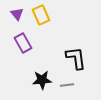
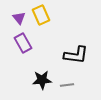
purple triangle: moved 2 px right, 4 px down
black L-shape: moved 3 px up; rotated 105 degrees clockwise
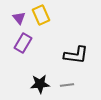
purple rectangle: rotated 60 degrees clockwise
black star: moved 2 px left, 4 px down
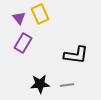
yellow rectangle: moved 1 px left, 1 px up
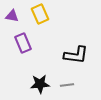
purple triangle: moved 7 px left, 2 px up; rotated 40 degrees counterclockwise
purple rectangle: rotated 54 degrees counterclockwise
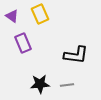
purple triangle: rotated 24 degrees clockwise
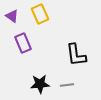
black L-shape: rotated 75 degrees clockwise
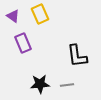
purple triangle: moved 1 px right
black L-shape: moved 1 px right, 1 px down
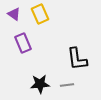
purple triangle: moved 1 px right, 2 px up
black L-shape: moved 3 px down
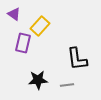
yellow rectangle: moved 12 px down; rotated 66 degrees clockwise
purple rectangle: rotated 36 degrees clockwise
black star: moved 2 px left, 4 px up
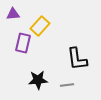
purple triangle: moved 1 px left; rotated 40 degrees counterclockwise
